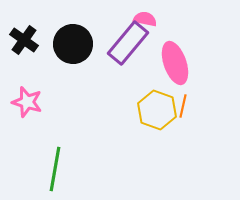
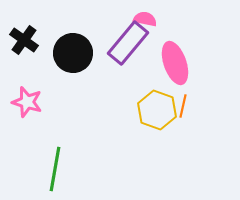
black circle: moved 9 px down
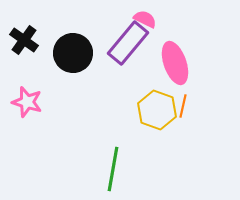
pink semicircle: rotated 15 degrees clockwise
green line: moved 58 px right
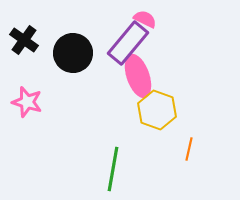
pink ellipse: moved 37 px left, 13 px down
orange line: moved 6 px right, 43 px down
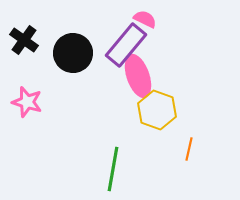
purple rectangle: moved 2 px left, 2 px down
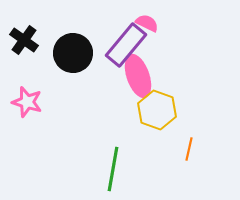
pink semicircle: moved 2 px right, 4 px down
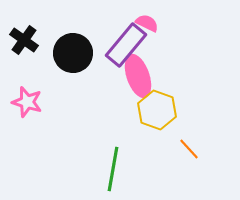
orange line: rotated 55 degrees counterclockwise
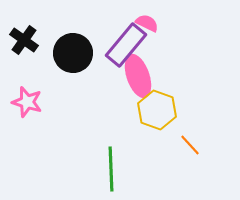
orange line: moved 1 px right, 4 px up
green line: moved 2 px left; rotated 12 degrees counterclockwise
